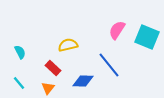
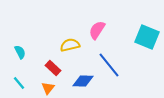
pink semicircle: moved 20 px left
yellow semicircle: moved 2 px right
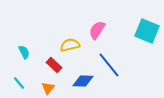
cyan square: moved 6 px up
cyan semicircle: moved 4 px right
red rectangle: moved 1 px right, 3 px up
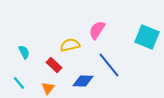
cyan square: moved 6 px down
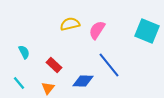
cyan square: moved 6 px up
yellow semicircle: moved 21 px up
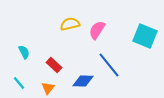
cyan square: moved 2 px left, 5 px down
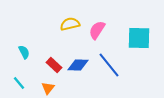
cyan square: moved 6 px left, 2 px down; rotated 20 degrees counterclockwise
blue diamond: moved 5 px left, 16 px up
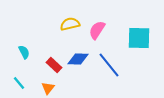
blue diamond: moved 6 px up
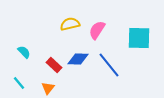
cyan semicircle: rotated 16 degrees counterclockwise
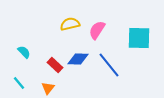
red rectangle: moved 1 px right
